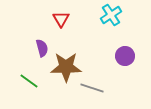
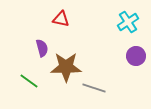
cyan cross: moved 17 px right, 7 px down
red triangle: rotated 48 degrees counterclockwise
purple circle: moved 11 px right
gray line: moved 2 px right
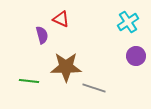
red triangle: rotated 12 degrees clockwise
purple semicircle: moved 13 px up
green line: rotated 30 degrees counterclockwise
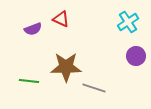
purple semicircle: moved 9 px left, 6 px up; rotated 84 degrees clockwise
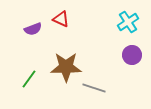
purple circle: moved 4 px left, 1 px up
green line: moved 2 px up; rotated 60 degrees counterclockwise
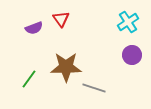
red triangle: rotated 30 degrees clockwise
purple semicircle: moved 1 px right, 1 px up
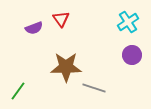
green line: moved 11 px left, 12 px down
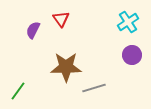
purple semicircle: moved 1 px left, 2 px down; rotated 138 degrees clockwise
gray line: rotated 35 degrees counterclockwise
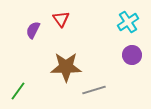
gray line: moved 2 px down
